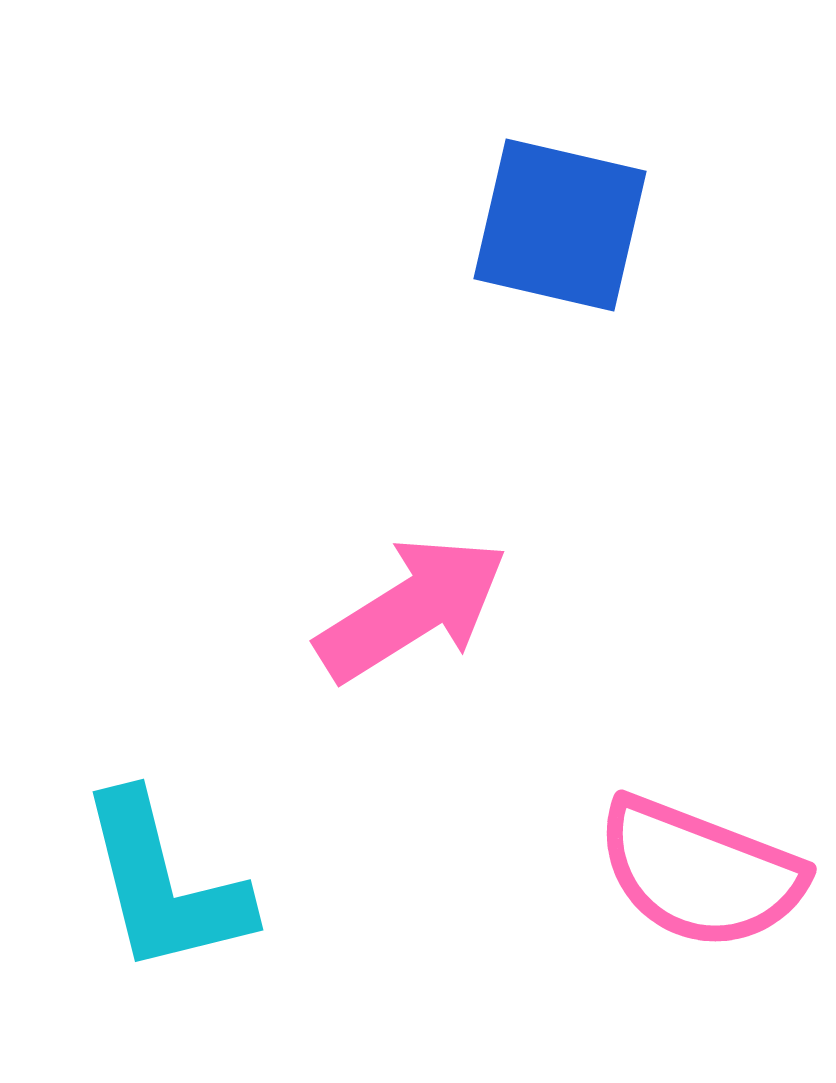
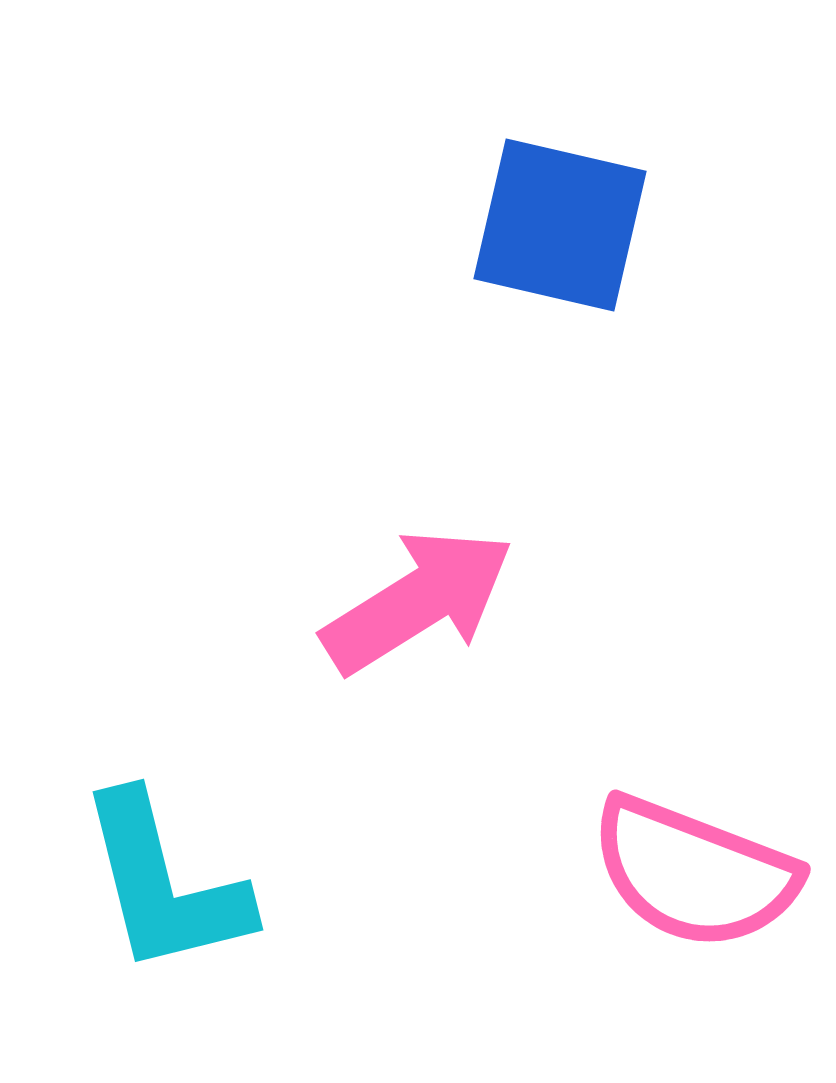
pink arrow: moved 6 px right, 8 px up
pink semicircle: moved 6 px left
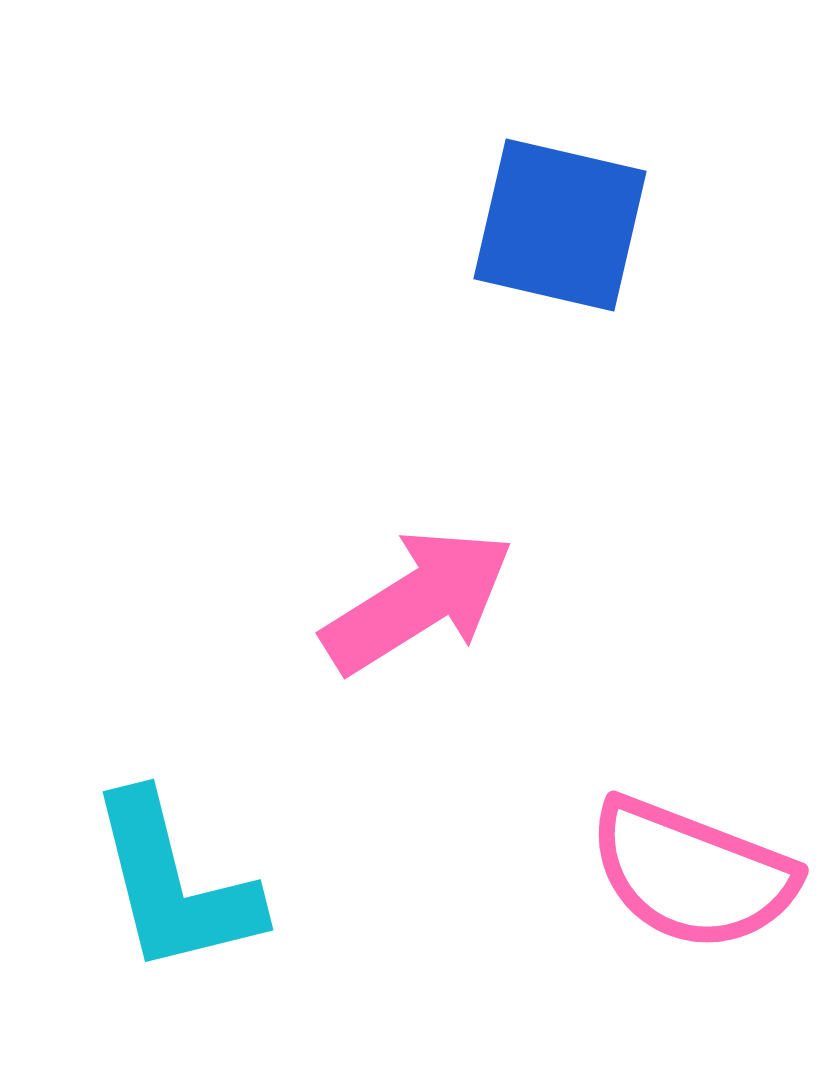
pink semicircle: moved 2 px left, 1 px down
cyan L-shape: moved 10 px right
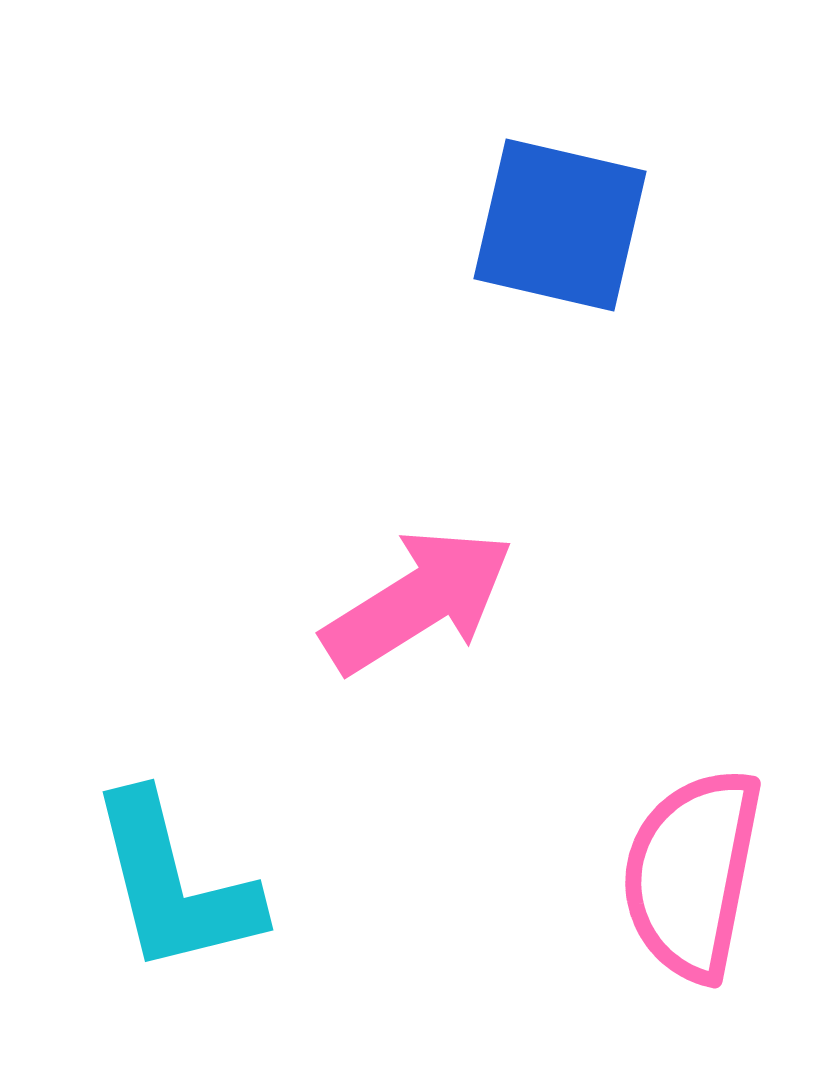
pink semicircle: rotated 80 degrees clockwise
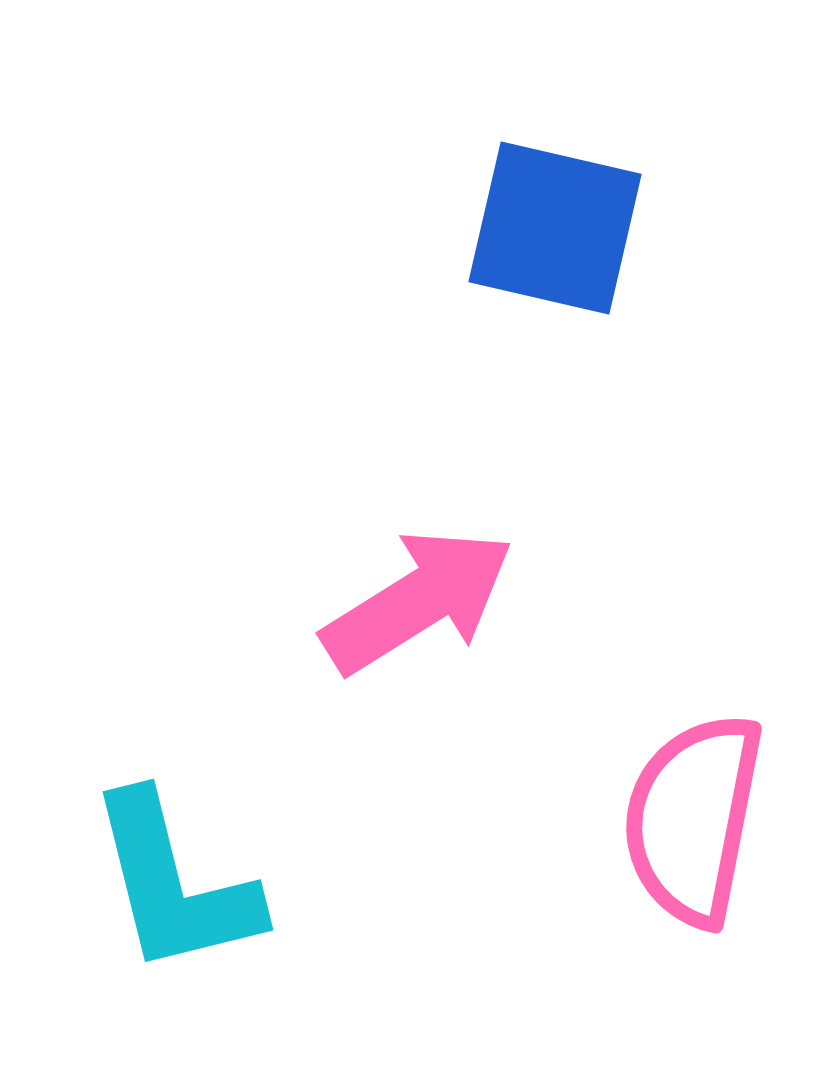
blue square: moved 5 px left, 3 px down
pink semicircle: moved 1 px right, 55 px up
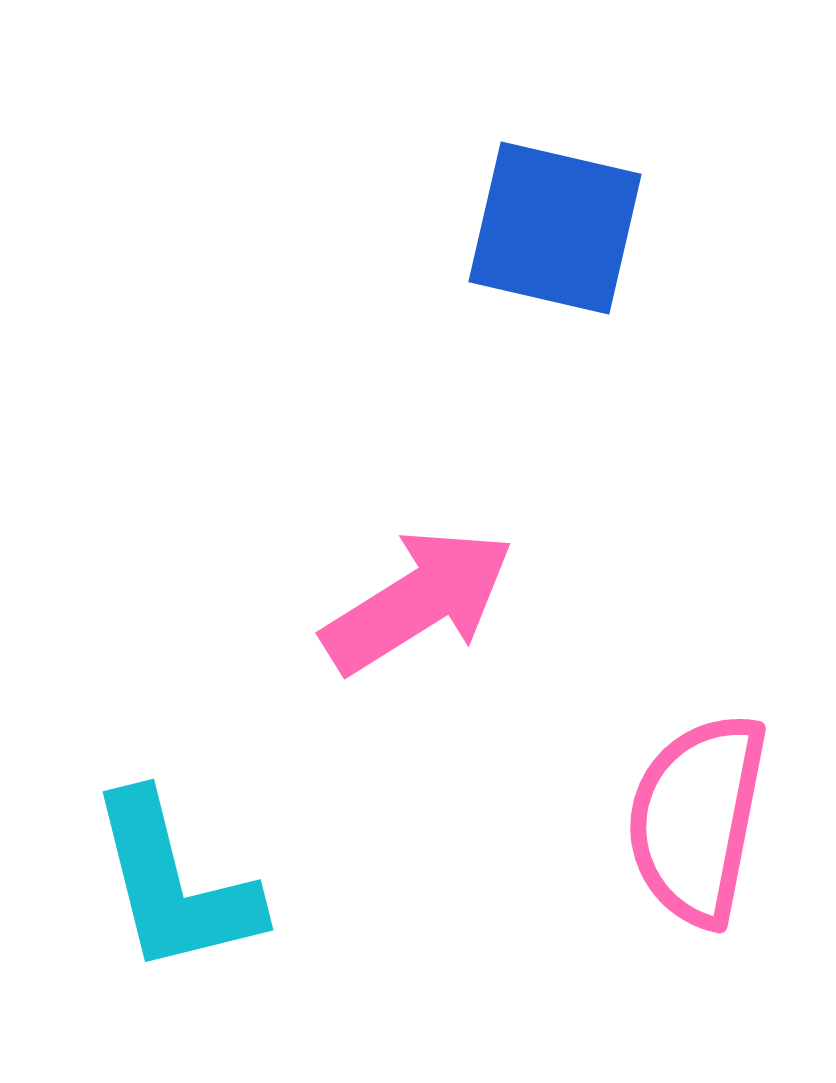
pink semicircle: moved 4 px right
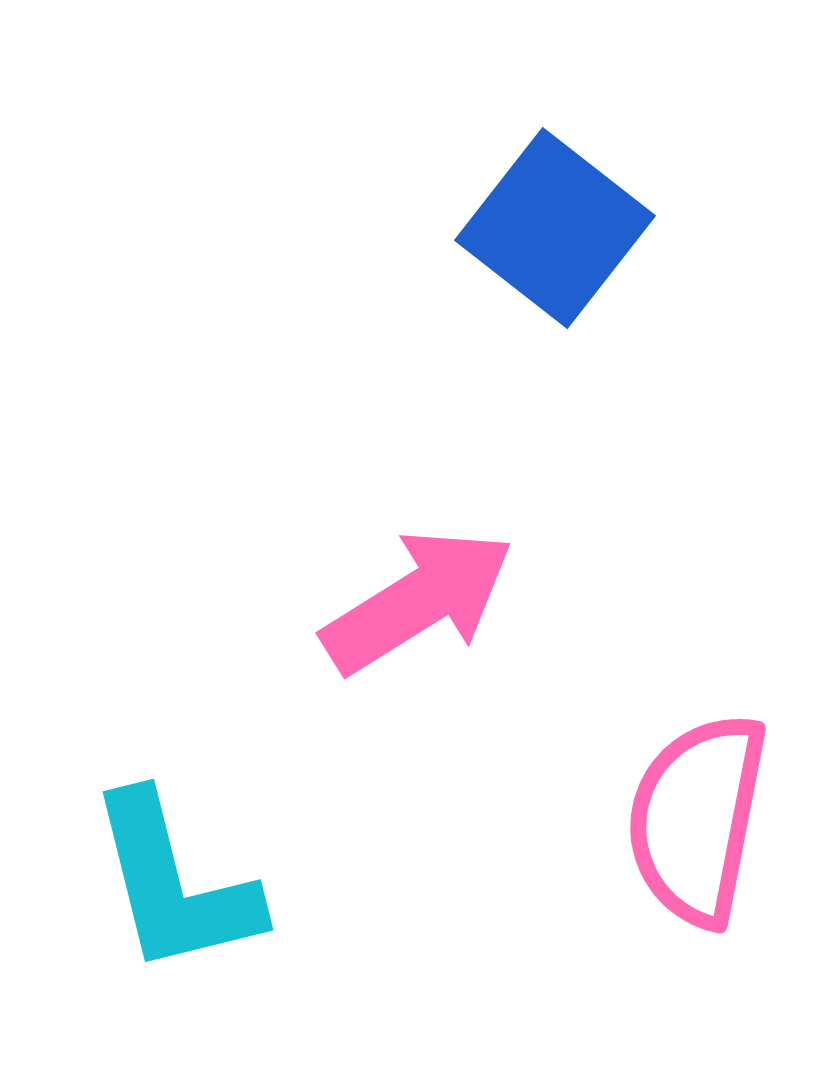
blue square: rotated 25 degrees clockwise
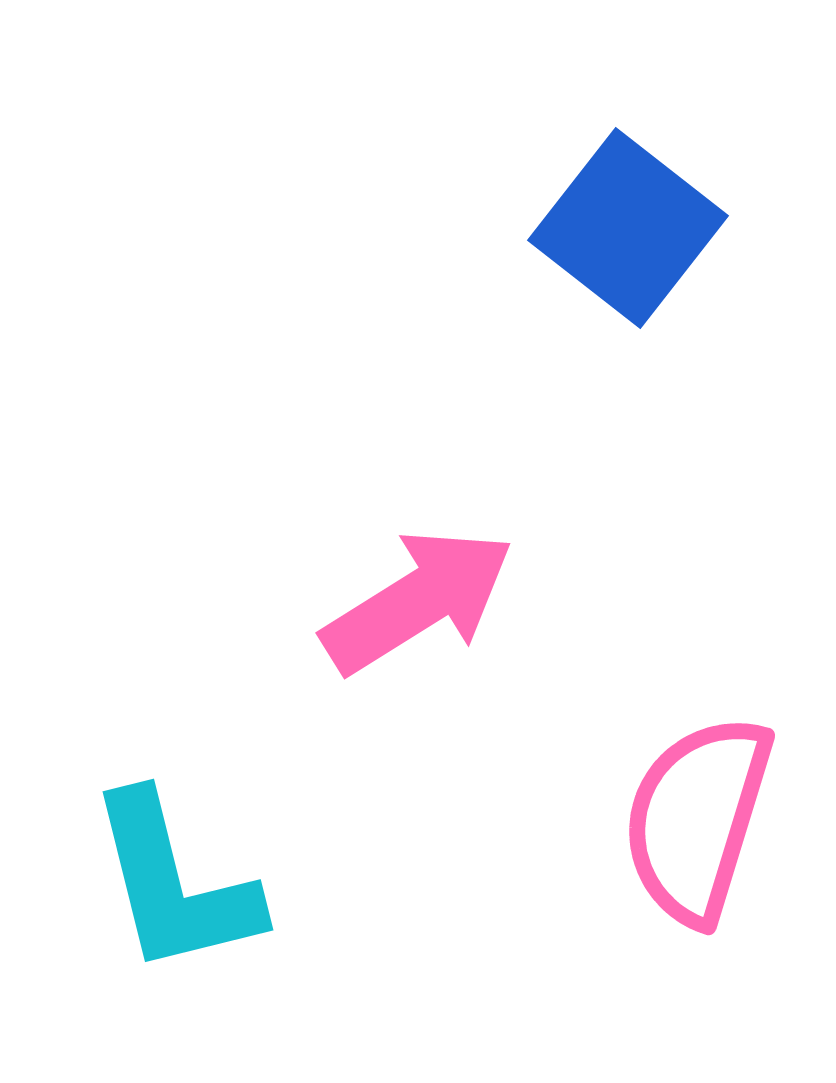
blue square: moved 73 px right
pink semicircle: rotated 6 degrees clockwise
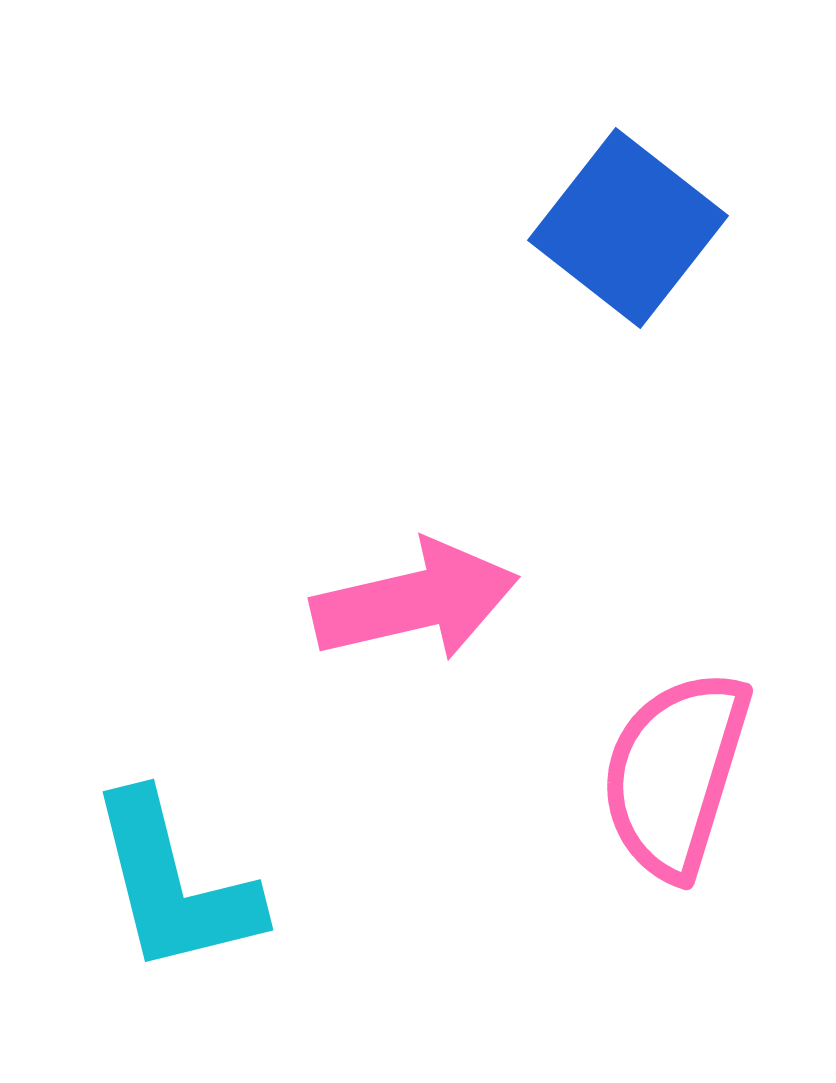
pink arrow: moved 3 px left; rotated 19 degrees clockwise
pink semicircle: moved 22 px left, 45 px up
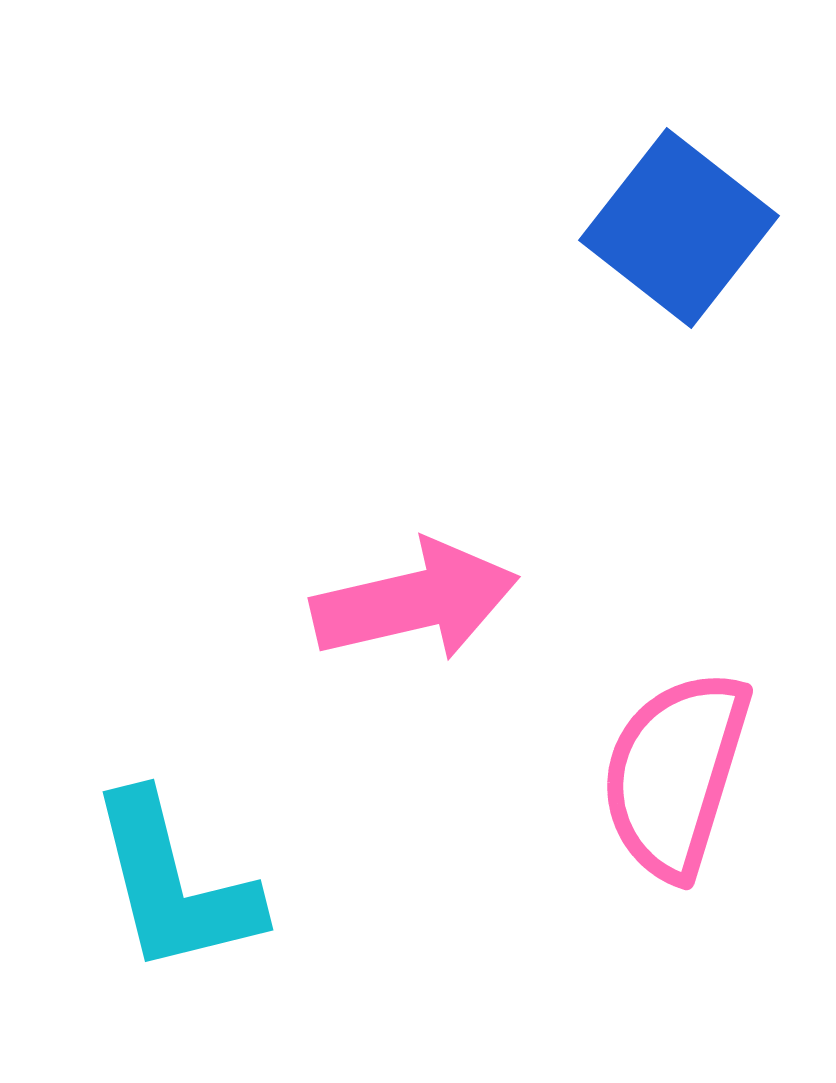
blue square: moved 51 px right
